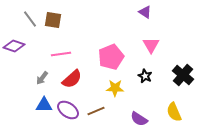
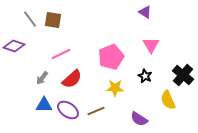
pink line: rotated 18 degrees counterclockwise
yellow semicircle: moved 6 px left, 12 px up
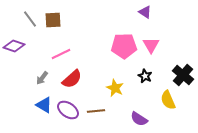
brown square: rotated 12 degrees counterclockwise
pink pentagon: moved 13 px right, 11 px up; rotated 20 degrees clockwise
yellow star: rotated 24 degrees clockwise
blue triangle: rotated 30 degrees clockwise
brown line: rotated 18 degrees clockwise
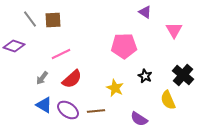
pink triangle: moved 23 px right, 15 px up
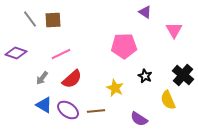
purple diamond: moved 2 px right, 7 px down
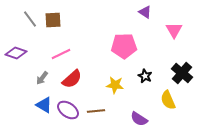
black cross: moved 1 px left, 2 px up
yellow star: moved 3 px up; rotated 18 degrees counterclockwise
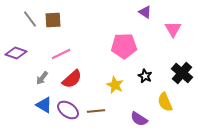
pink triangle: moved 1 px left, 1 px up
yellow star: rotated 18 degrees clockwise
yellow semicircle: moved 3 px left, 2 px down
